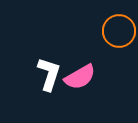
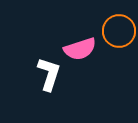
pink semicircle: moved 28 px up; rotated 12 degrees clockwise
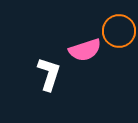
pink semicircle: moved 5 px right, 1 px down
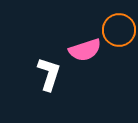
orange circle: moved 1 px up
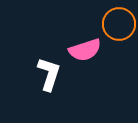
orange circle: moved 6 px up
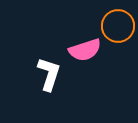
orange circle: moved 1 px left, 2 px down
